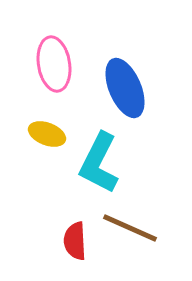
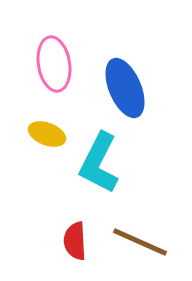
brown line: moved 10 px right, 14 px down
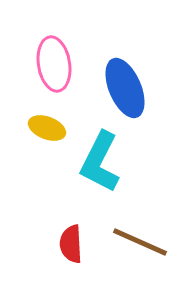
yellow ellipse: moved 6 px up
cyan L-shape: moved 1 px right, 1 px up
red semicircle: moved 4 px left, 3 px down
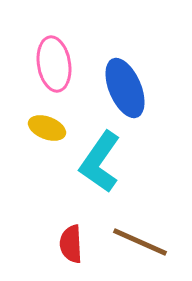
cyan L-shape: rotated 8 degrees clockwise
